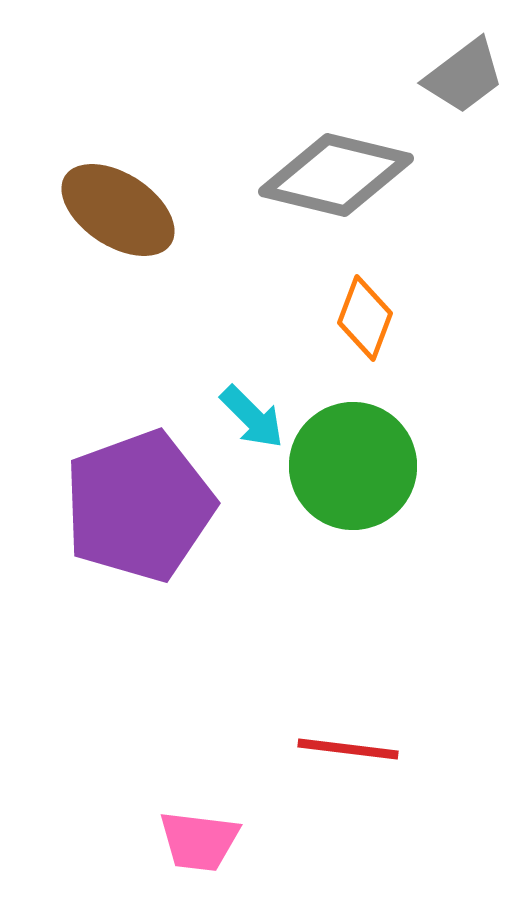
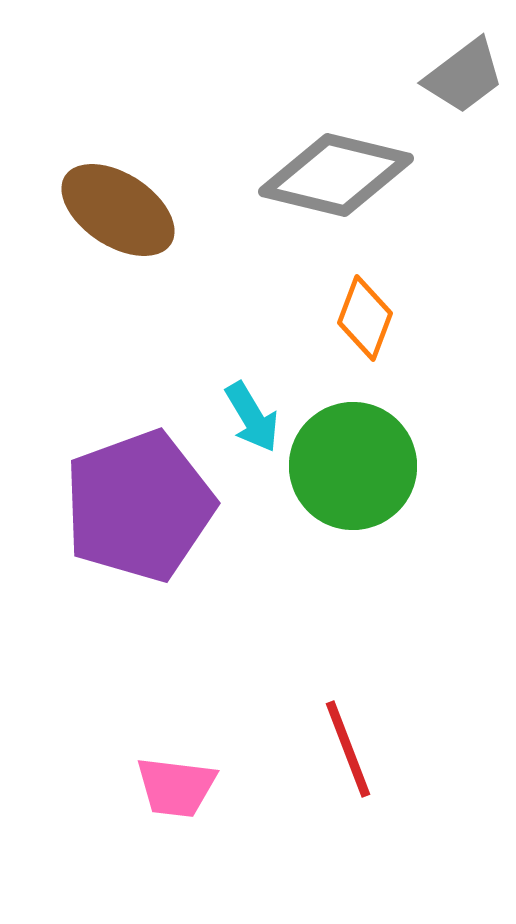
cyan arrow: rotated 14 degrees clockwise
red line: rotated 62 degrees clockwise
pink trapezoid: moved 23 px left, 54 px up
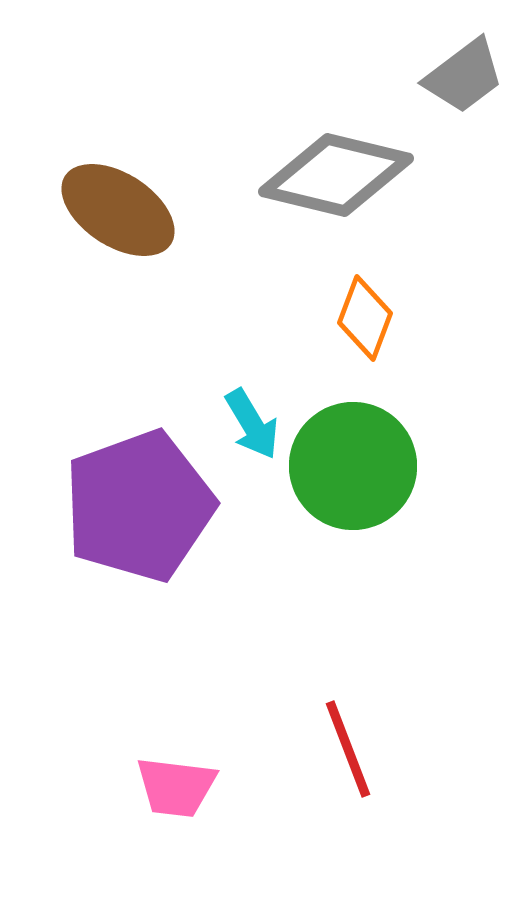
cyan arrow: moved 7 px down
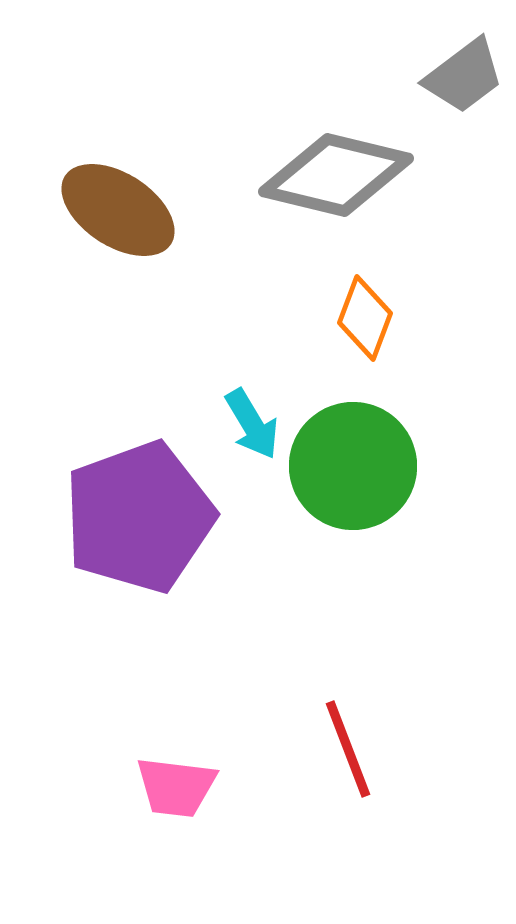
purple pentagon: moved 11 px down
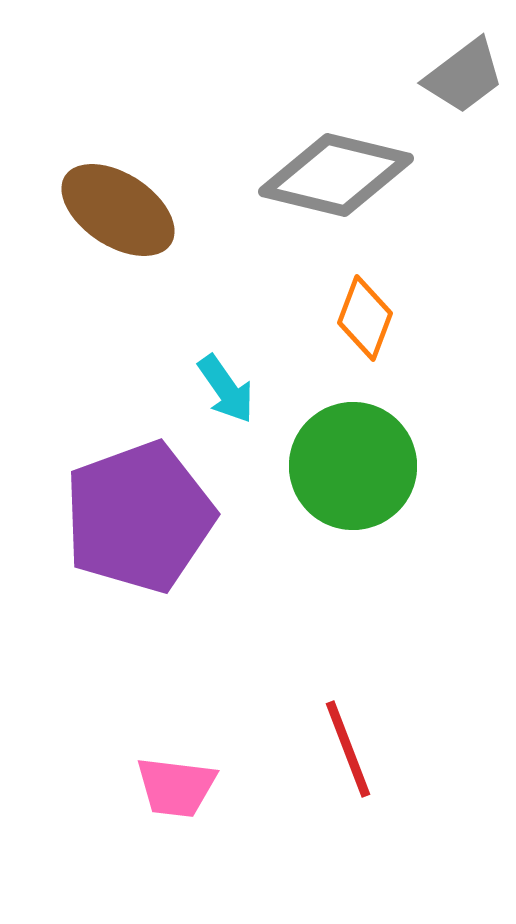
cyan arrow: moved 26 px left, 35 px up; rotated 4 degrees counterclockwise
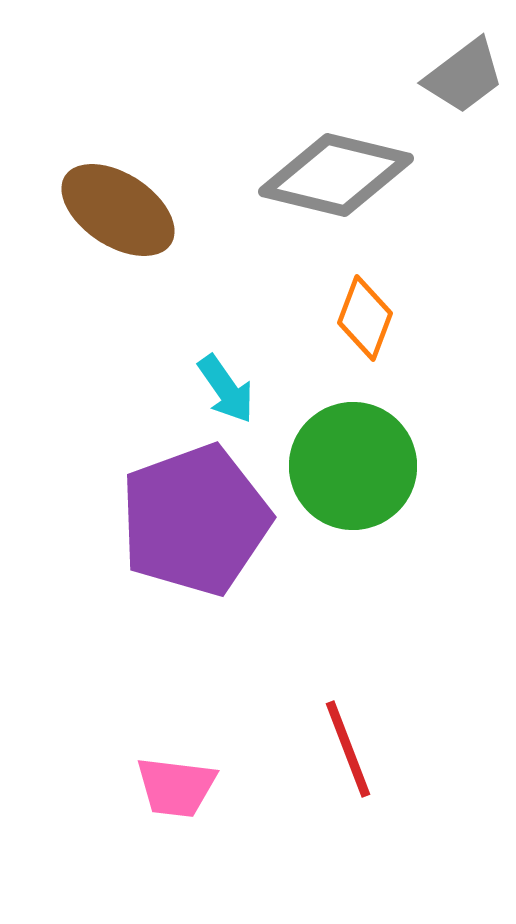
purple pentagon: moved 56 px right, 3 px down
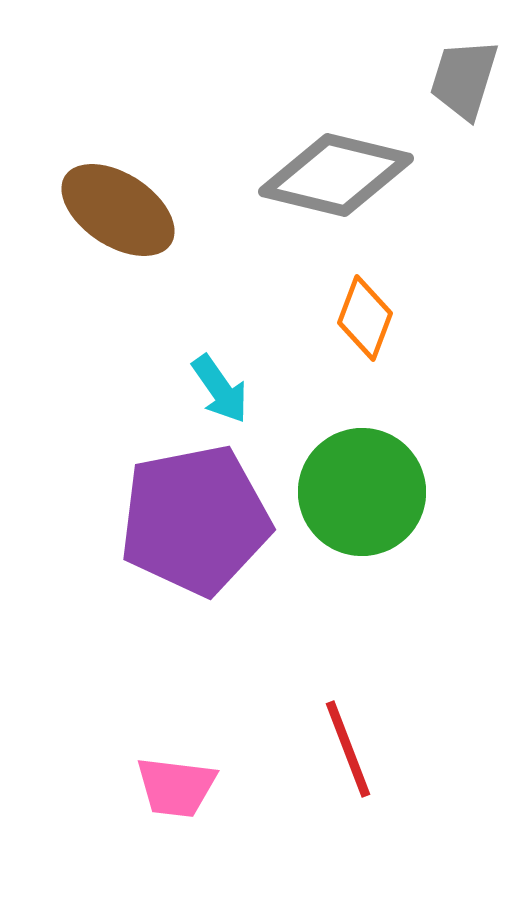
gray trapezoid: moved 3 px down; rotated 144 degrees clockwise
cyan arrow: moved 6 px left
green circle: moved 9 px right, 26 px down
purple pentagon: rotated 9 degrees clockwise
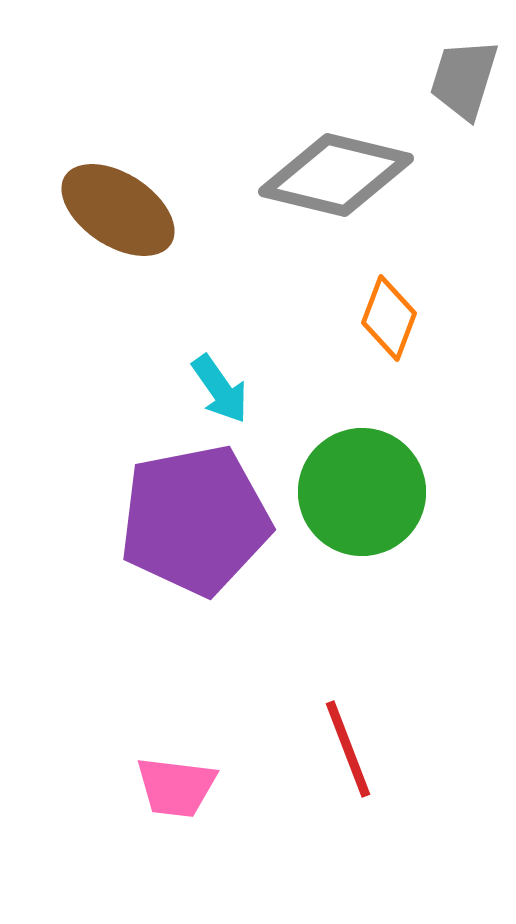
orange diamond: moved 24 px right
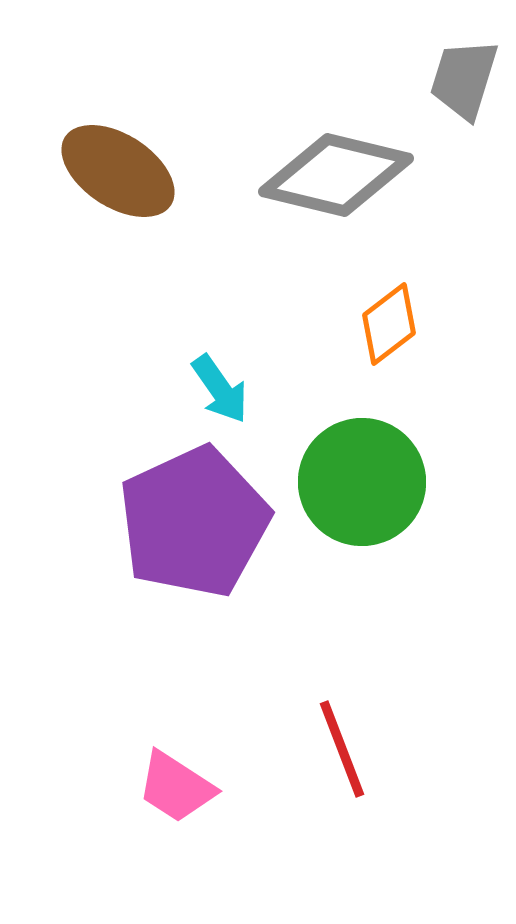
brown ellipse: moved 39 px up
orange diamond: moved 6 px down; rotated 32 degrees clockwise
green circle: moved 10 px up
purple pentagon: moved 1 px left, 2 px down; rotated 14 degrees counterclockwise
red line: moved 6 px left
pink trapezoid: rotated 26 degrees clockwise
